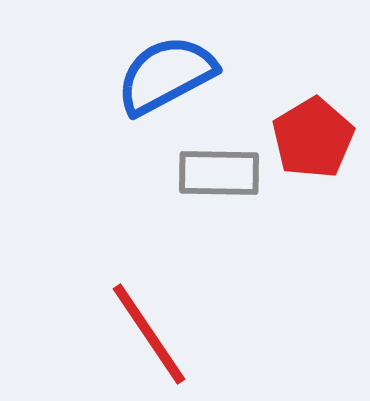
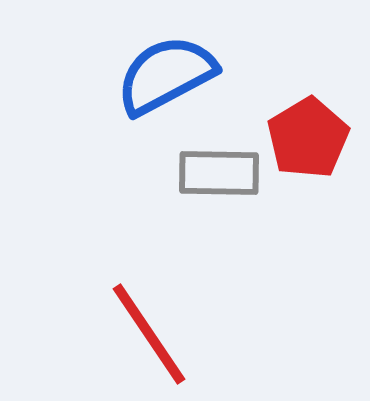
red pentagon: moved 5 px left
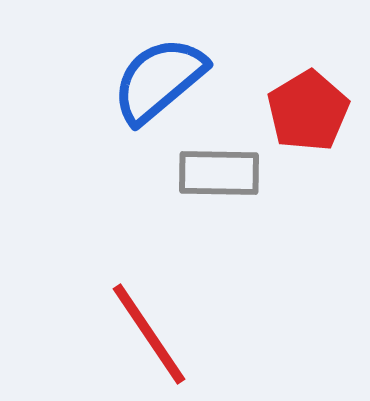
blue semicircle: moved 7 px left, 5 px down; rotated 12 degrees counterclockwise
red pentagon: moved 27 px up
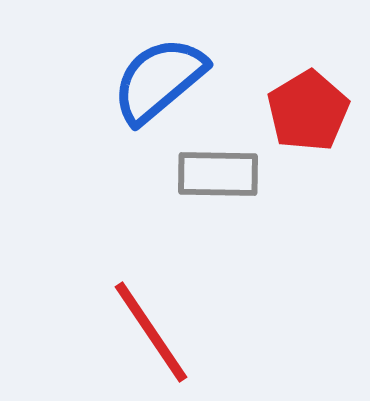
gray rectangle: moved 1 px left, 1 px down
red line: moved 2 px right, 2 px up
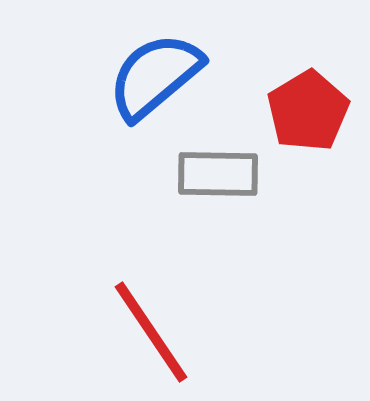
blue semicircle: moved 4 px left, 4 px up
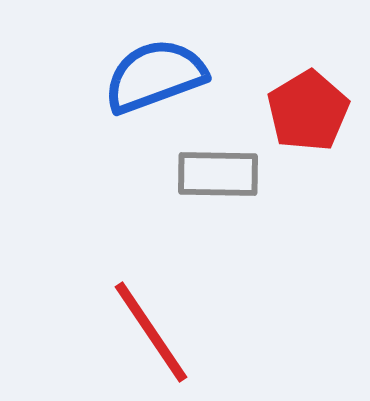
blue semicircle: rotated 20 degrees clockwise
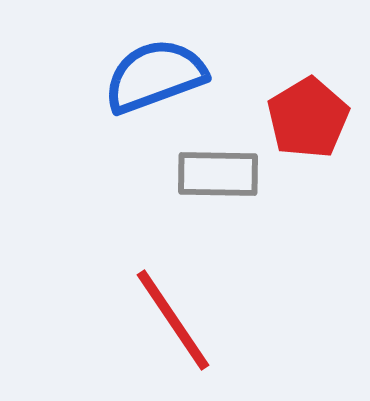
red pentagon: moved 7 px down
red line: moved 22 px right, 12 px up
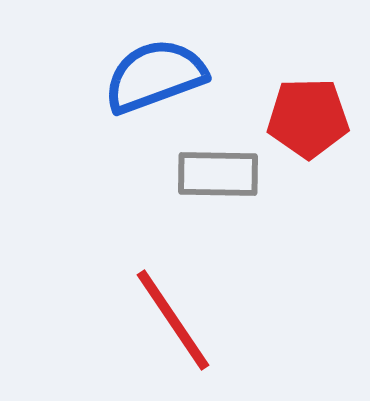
red pentagon: rotated 30 degrees clockwise
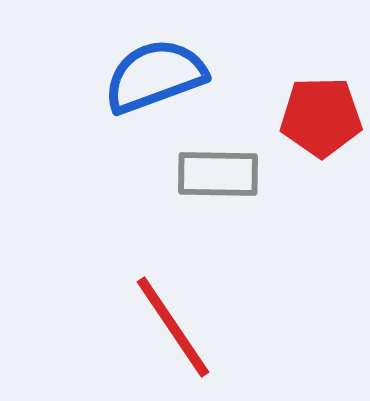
red pentagon: moved 13 px right, 1 px up
red line: moved 7 px down
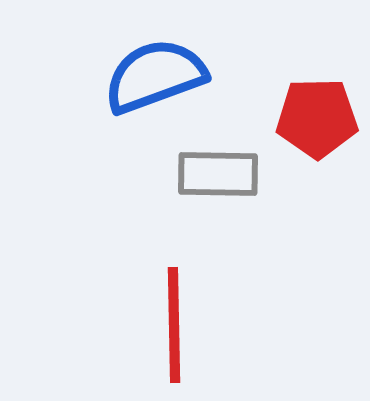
red pentagon: moved 4 px left, 1 px down
red line: moved 1 px right, 2 px up; rotated 33 degrees clockwise
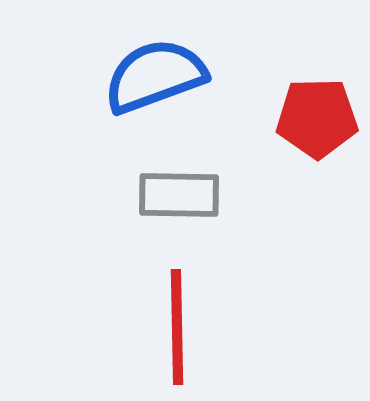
gray rectangle: moved 39 px left, 21 px down
red line: moved 3 px right, 2 px down
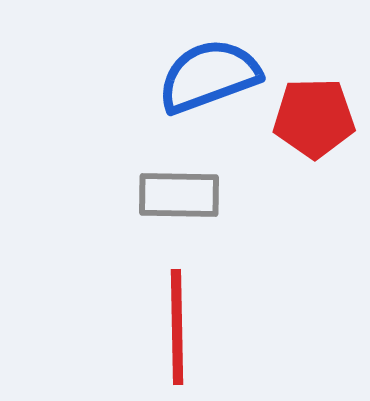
blue semicircle: moved 54 px right
red pentagon: moved 3 px left
